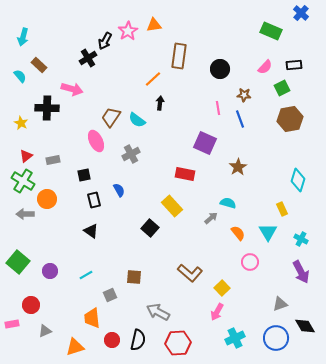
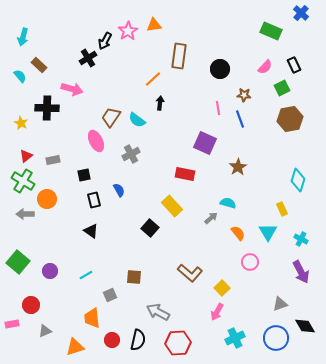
black rectangle at (294, 65): rotated 70 degrees clockwise
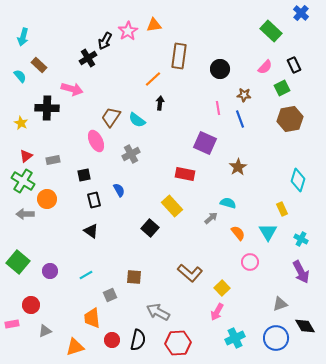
green rectangle at (271, 31): rotated 20 degrees clockwise
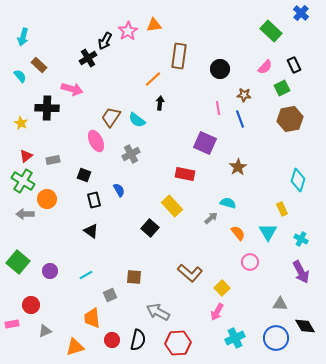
black square at (84, 175): rotated 32 degrees clockwise
gray triangle at (280, 304): rotated 21 degrees clockwise
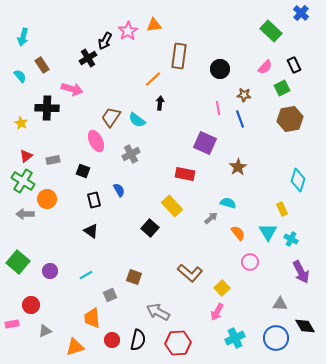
brown rectangle at (39, 65): moved 3 px right; rotated 14 degrees clockwise
black square at (84, 175): moved 1 px left, 4 px up
cyan cross at (301, 239): moved 10 px left
brown square at (134, 277): rotated 14 degrees clockwise
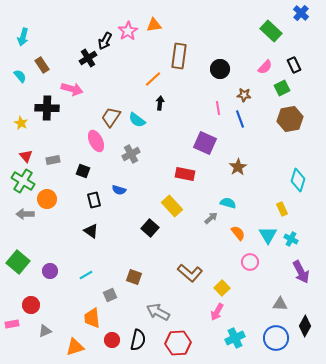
red triangle at (26, 156): rotated 32 degrees counterclockwise
blue semicircle at (119, 190): rotated 136 degrees clockwise
cyan triangle at (268, 232): moved 3 px down
black diamond at (305, 326): rotated 60 degrees clockwise
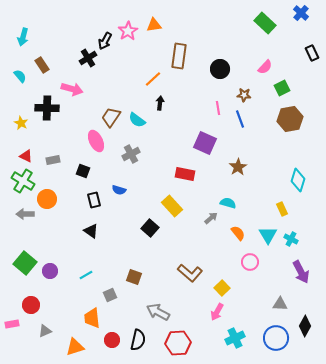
green rectangle at (271, 31): moved 6 px left, 8 px up
black rectangle at (294, 65): moved 18 px right, 12 px up
red triangle at (26, 156): rotated 24 degrees counterclockwise
green square at (18, 262): moved 7 px right, 1 px down
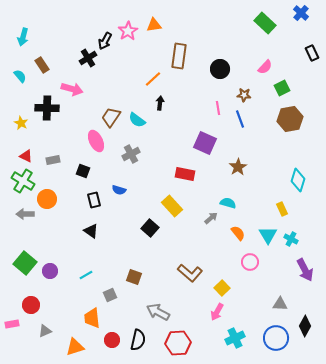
purple arrow at (301, 272): moved 4 px right, 2 px up
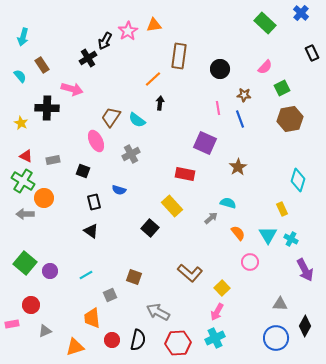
orange circle at (47, 199): moved 3 px left, 1 px up
black rectangle at (94, 200): moved 2 px down
cyan cross at (235, 338): moved 20 px left
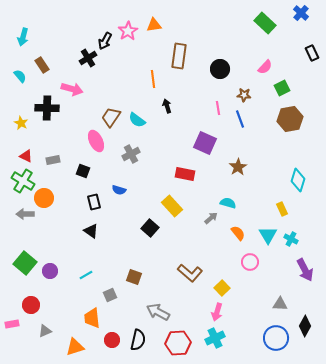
orange line at (153, 79): rotated 54 degrees counterclockwise
black arrow at (160, 103): moved 7 px right, 3 px down; rotated 24 degrees counterclockwise
pink arrow at (217, 312): rotated 12 degrees counterclockwise
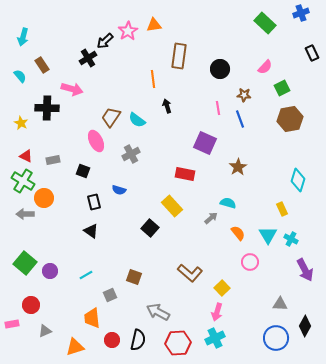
blue cross at (301, 13): rotated 28 degrees clockwise
black arrow at (105, 41): rotated 18 degrees clockwise
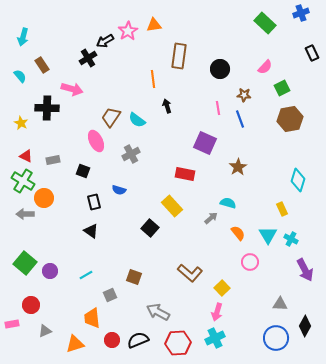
black arrow at (105, 41): rotated 12 degrees clockwise
black semicircle at (138, 340): rotated 125 degrees counterclockwise
orange triangle at (75, 347): moved 3 px up
